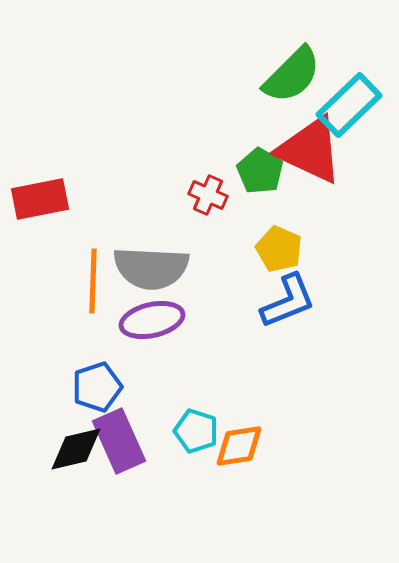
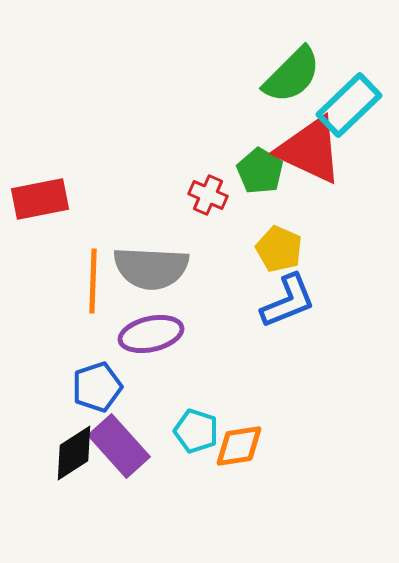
purple ellipse: moved 1 px left, 14 px down
purple rectangle: moved 5 px down; rotated 18 degrees counterclockwise
black diamond: moved 2 px left, 4 px down; rotated 20 degrees counterclockwise
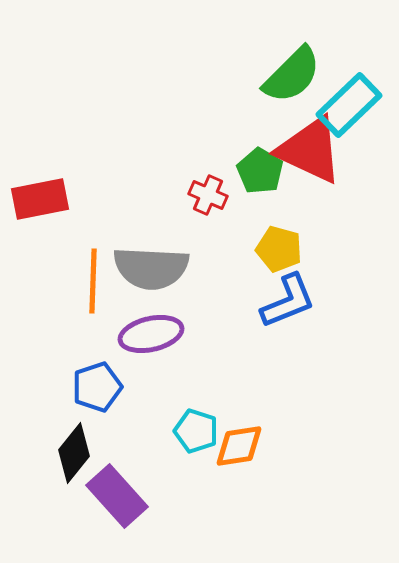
yellow pentagon: rotated 9 degrees counterclockwise
purple rectangle: moved 2 px left, 50 px down
black diamond: rotated 18 degrees counterclockwise
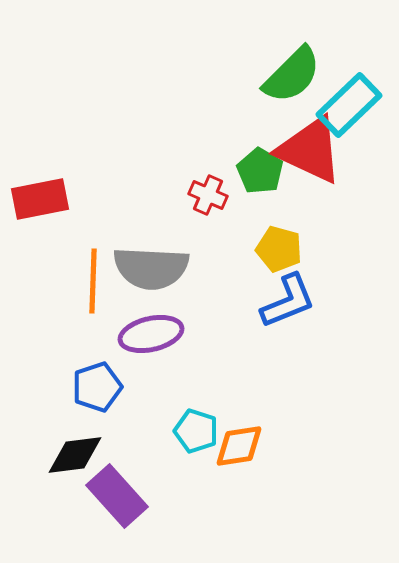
black diamond: moved 1 px right, 2 px down; rotated 44 degrees clockwise
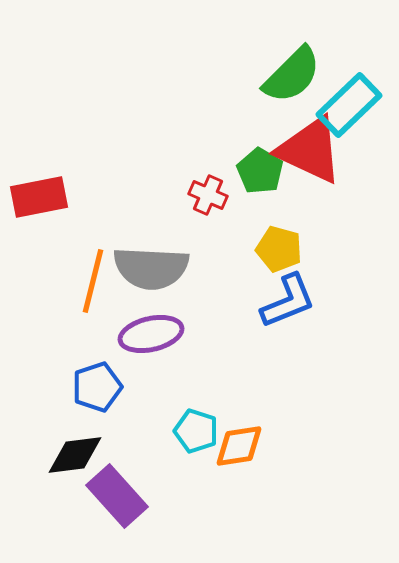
red rectangle: moved 1 px left, 2 px up
orange line: rotated 12 degrees clockwise
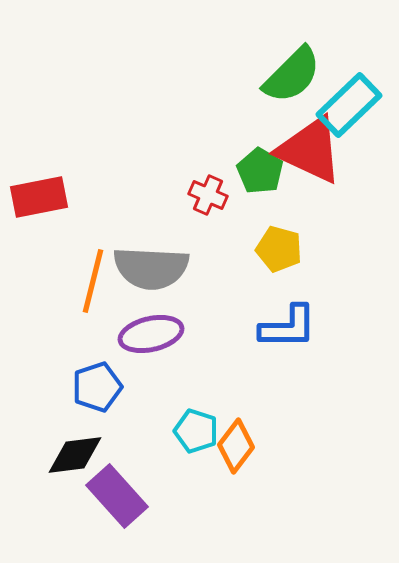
blue L-shape: moved 26 px down; rotated 22 degrees clockwise
orange diamond: moved 3 px left; rotated 44 degrees counterclockwise
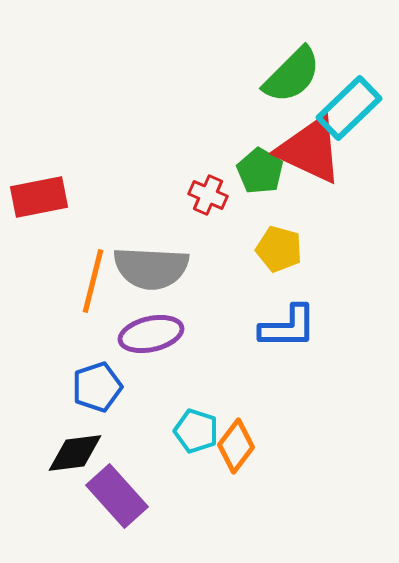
cyan rectangle: moved 3 px down
black diamond: moved 2 px up
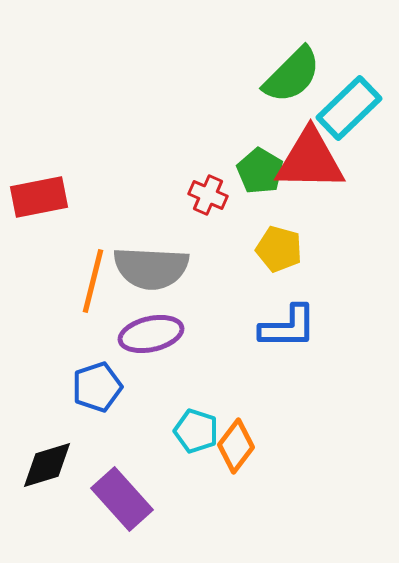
red triangle: moved 10 px down; rotated 24 degrees counterclockwise
black diamond: moved 28 px left, 12 px down; rotated 10 degrees counterclockwise
purple rectangle: moved 5 px right, 3 px down
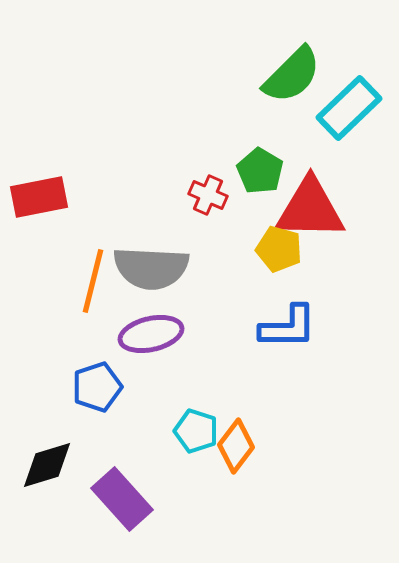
red triangle: moved 49 px down
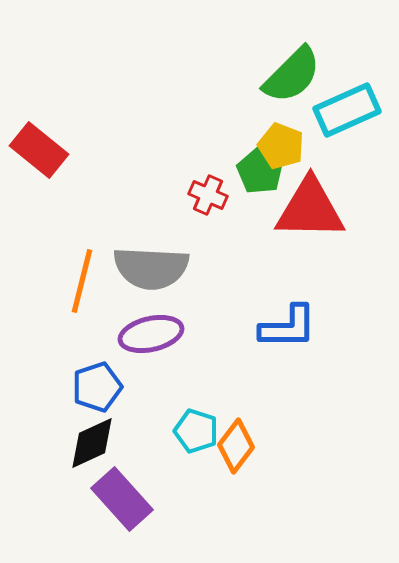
cyan rectangle: moved 2 px left, 2 px down; rotated 20 degrees clockwise
red rectangle: moved 47 px up; rotated 50 degrees clockwise
yellow pentagon: moved 2 px right, 103 px up; rotated 6 degrees clockwise
orange line: moved 11 px left
black diamond: moved 45 px right, 22 px up; rotated 8 degrees counterclockwise
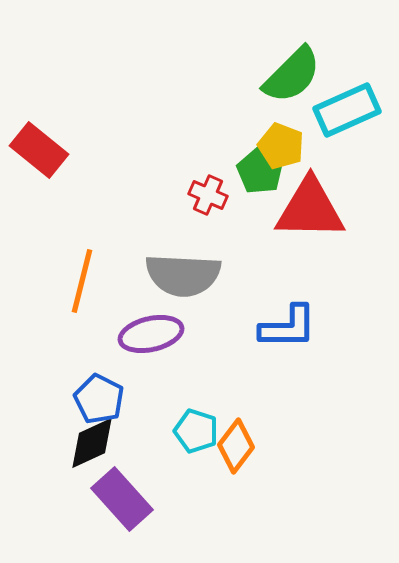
gray semicircle: moved 32 px right, 7 px down
blue pentagon: moved 2 px right, 12 px down; rotated 27 degrees counterclockwise
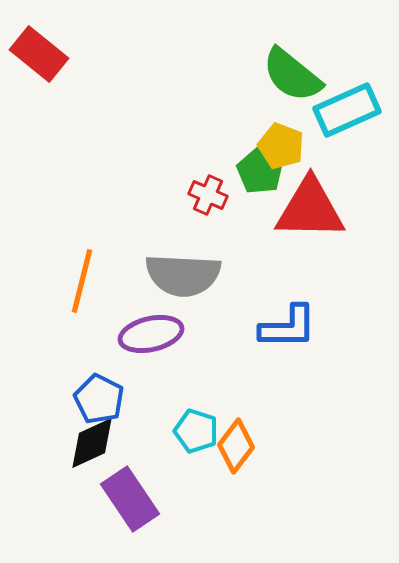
green semicircle: rotated 84 degrees clockwise
red rectangle: moved 96 px up
purple rectangle: moved 8 px right; rotated 8 degrees clockwise
